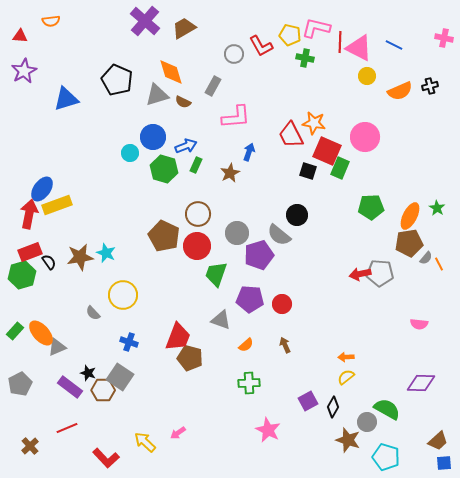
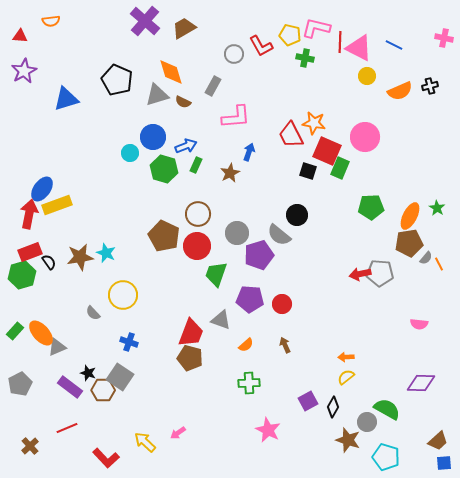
red trapezoid at (178, 337): moved 13 px right, 4 px up
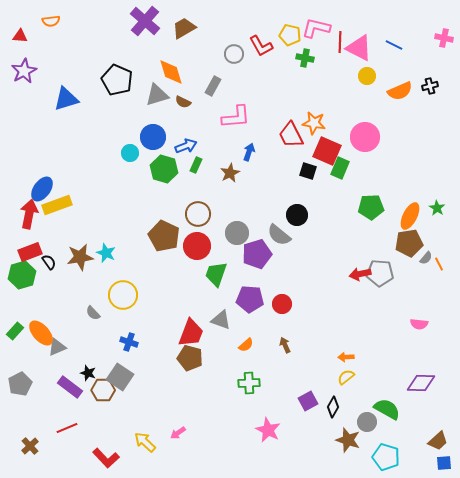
purple pentagon at (259, 255): moved 2 px left, 1 px up
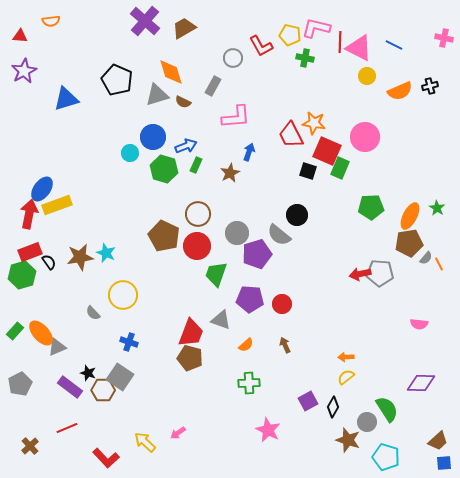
gray circle at (234, 54): moved 1 px left, 4 px down
green semicircle at (387, 409): rotated 28 degrees clockwise
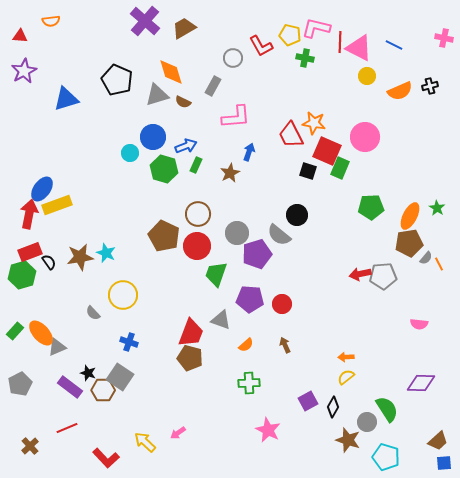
gray pentagon at (380, 273): moved 3 px right, 3 px down; rotated 8 degrees counterclockwise
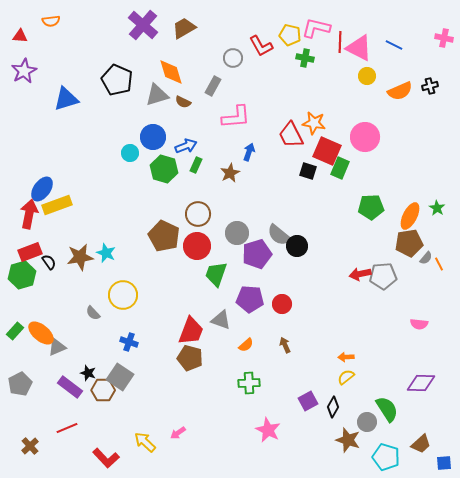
purple cross at (145, 21): moved 2 px left, 4 px down
black circle at (297, 215): moved 31 px down
orange ellipse at (41, 333): rotated 8 degrees counterclockwise
red trapezoid at (191, 333): moved 2 px up
brown trapezoid at (438, 441): moved 17 px left, 3 px down
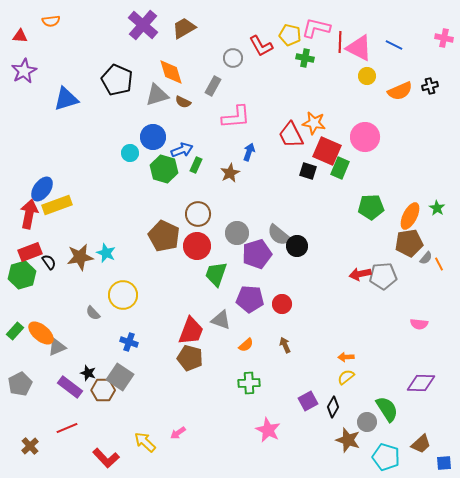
blue arrow at (186, 146): moved 4 px left, 4 px down
